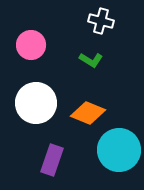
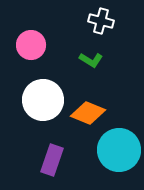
white circle: moved 7 px right, 3 px up
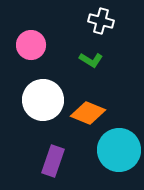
purple rectangle: moved 1 px right, 1 px down
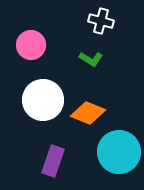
green L-shape: moved 1 px up
cyan circle: moved 2 px down
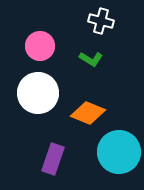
pink circle: moved 9 px right, 1 px down
white circle: moved 5 px left, 7 px up
purple rectangle: moved 2 px up
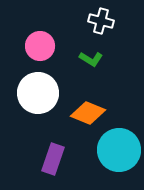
cyan circle: moved 2 px up
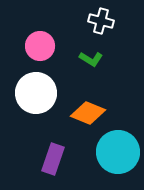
white circle: moved 2 px left
cyan circle: moved 1 px left, 2 px down
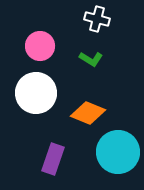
white cross: moved 4 px left, 2 px up
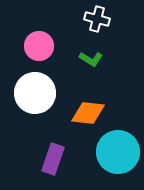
pink circle: moved 1 px left
white circle: moved 1 px left
orange diamond: rotated 16 degrees counterclockwise
